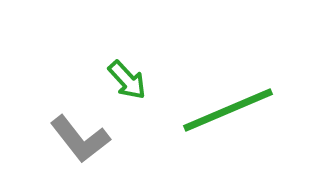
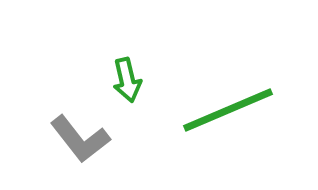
green arrow: rotated 30 degrees clockwise
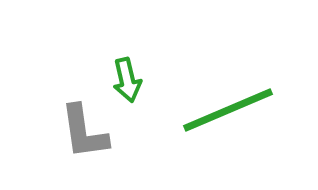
gray L-shape: moved 4 px right, 7 px up; rotated 30 degrees clockwise
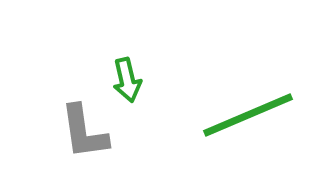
green line: moved 20 px right, 5 px down
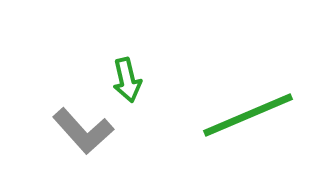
gray L-shape: moved 1 px left, 1 px up; rotated 34 degrees counterclockwise
